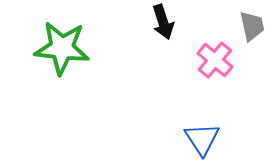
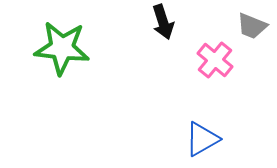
gray trapezoid: rotated 124 degrees clockwise
blue triangle: rotated 33 degrees clockwise
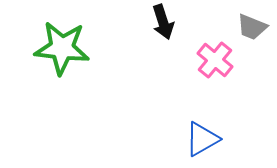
gray trapezoid: moved 1 px down
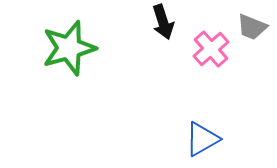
green star: moved 7 px right; rotated 22 degrees counterclockwise
pink cross: moved 4 px left, 11 px up; rotated 9 degrees clockwise
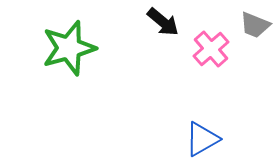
black arrow: rotated 32 degrees counterclockwise
gray trapezoid: moved 3 px right, 2 px up
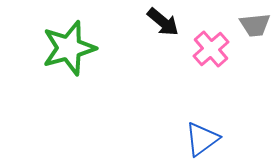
gray trapezoid: rotated 28 degrees counterclockwise
blue triangle: rotated 6 degrees counterclockwise
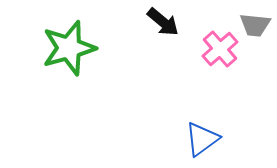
gray trapezoid: rotated 12 degrees clockwise
pink cross: moved 9 px right
